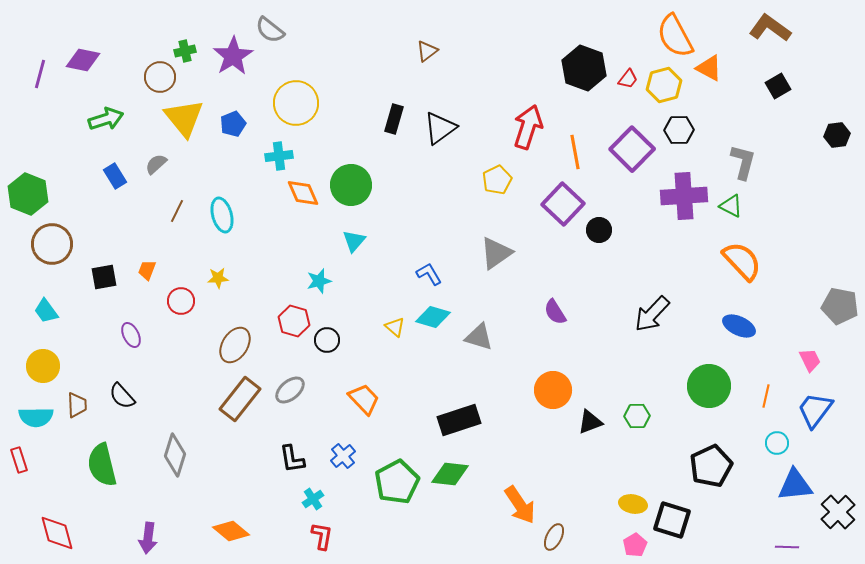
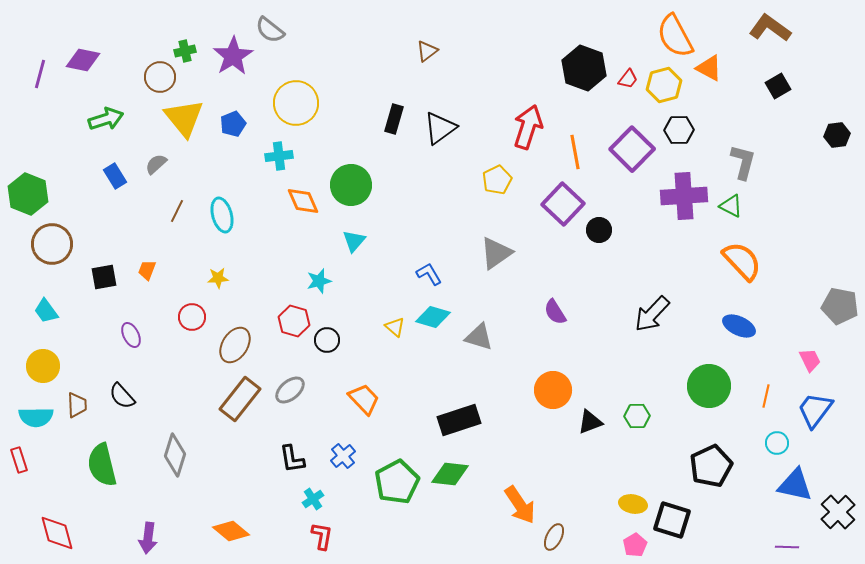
orange diamond at (303, 193): moved 8 px down
red circle at (181, 301): moved 11 px right, 16 px down
blue triangle at (795, 485): rotated 18 degrees clockwise
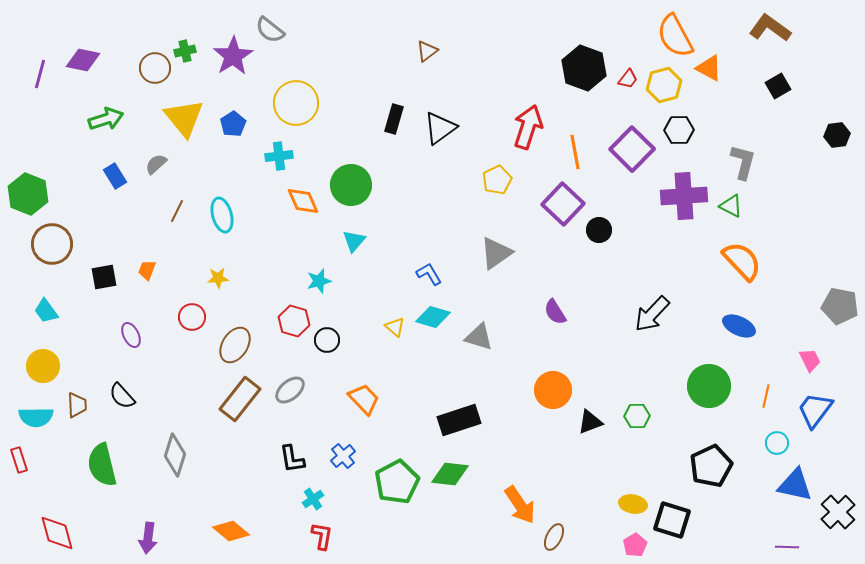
brown circle at (160, 77): moved 5 px left, 9 px up
blue pentagon at (233, 124): rotated 10 degrees counterclockwise
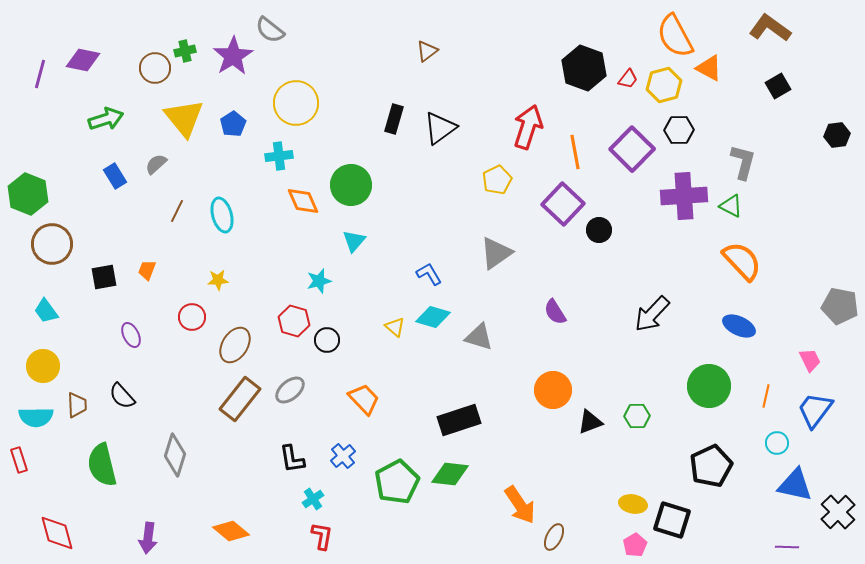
yellow star at (218, 278): moved 2 px down
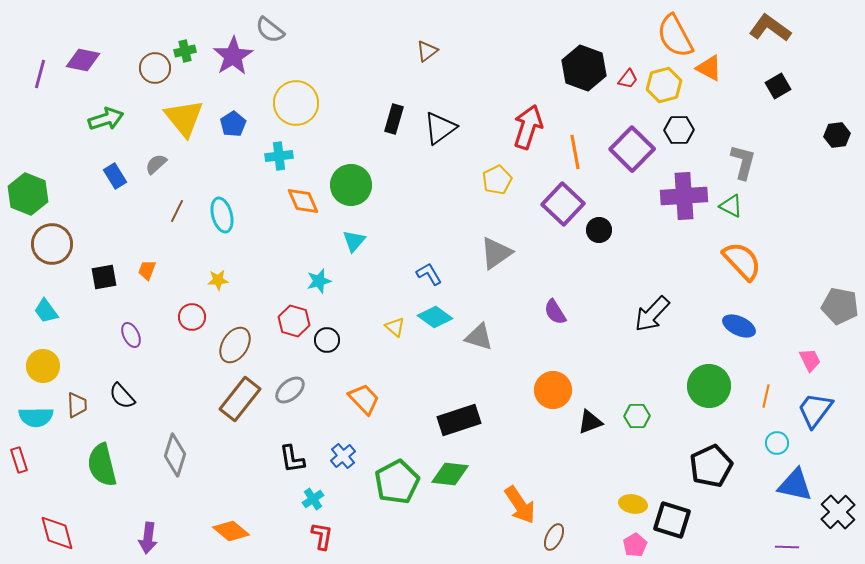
cyan diamond at (433, 317): moved 2 px right; rotated 20 degrees clockwise
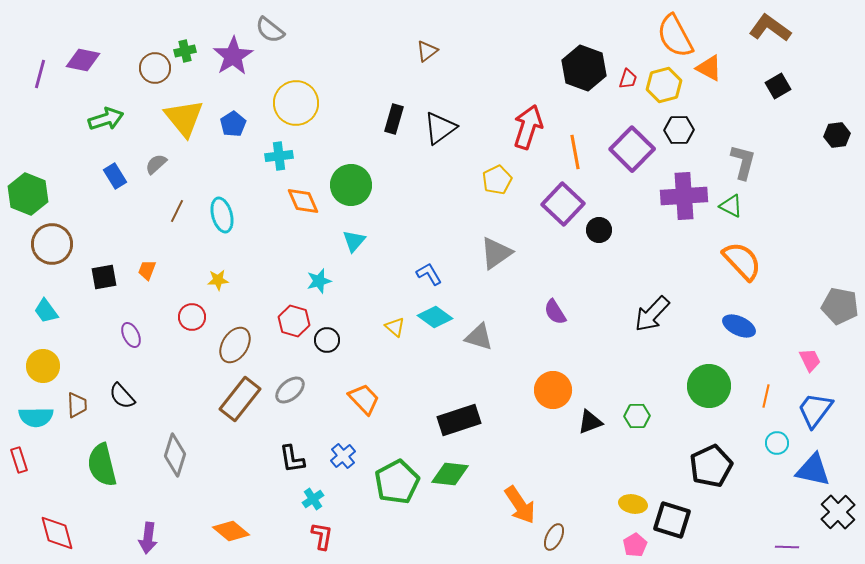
red trapezoid at (628, 79): rotated 20 degrees counterclockwise
blue triangle at (795, 485): moved 18 px right, 15 px up
